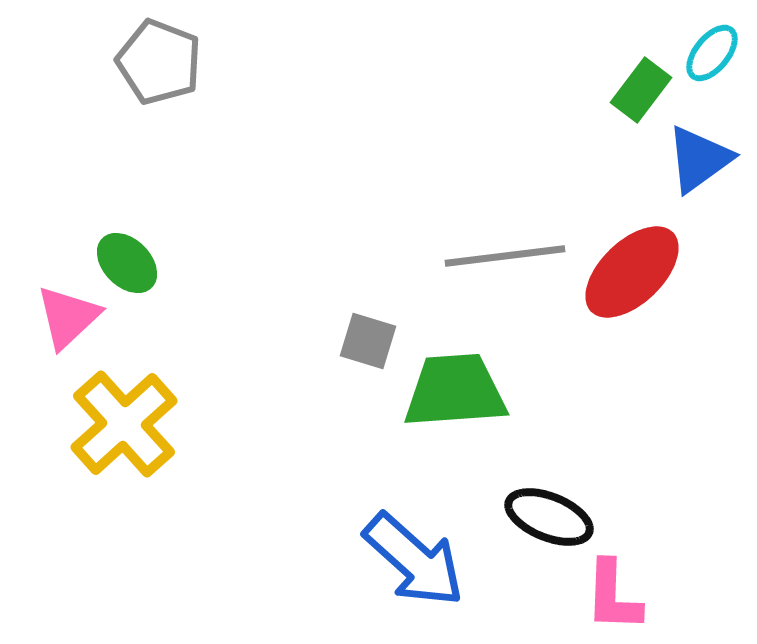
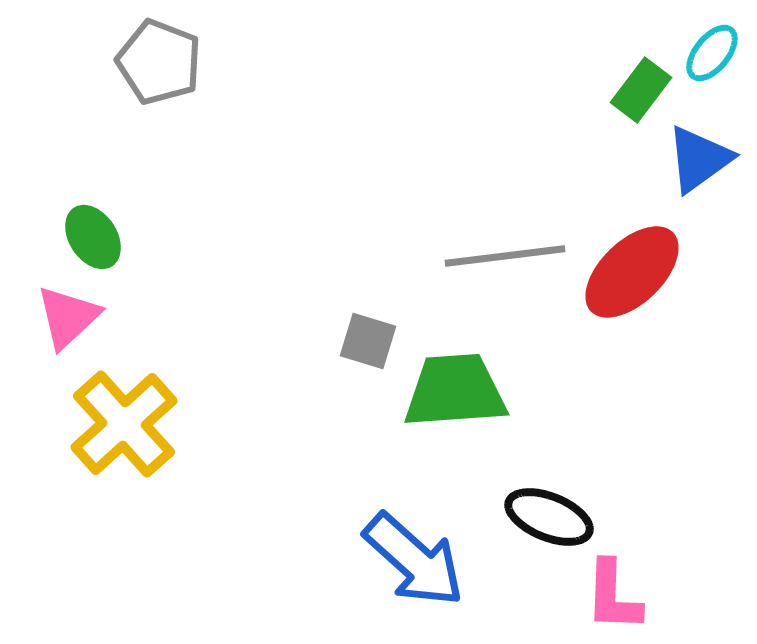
green ellipse: moved 34 px left, 26 px up; rotated 12 degrees clockwise
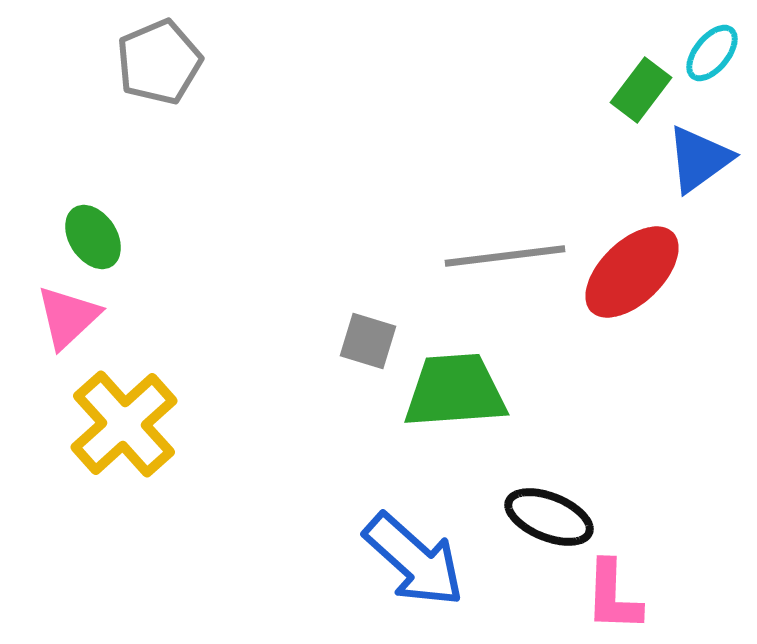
gray pentagon: rotated 28 degrees clockwise
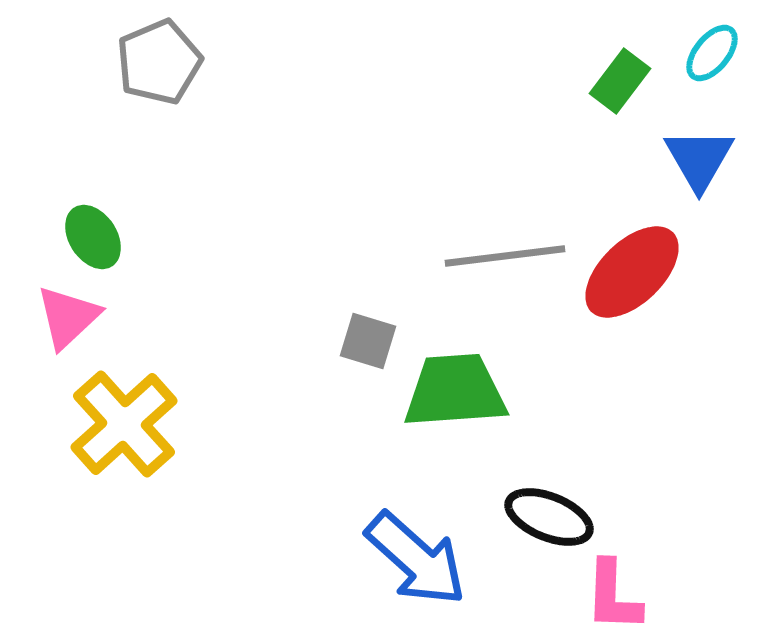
green rectangle: moved 21 px left, 9 px up
blue triangle: rotated 24 degrees counterclockwise
blue arrow: moved 2 px right, 1 px up
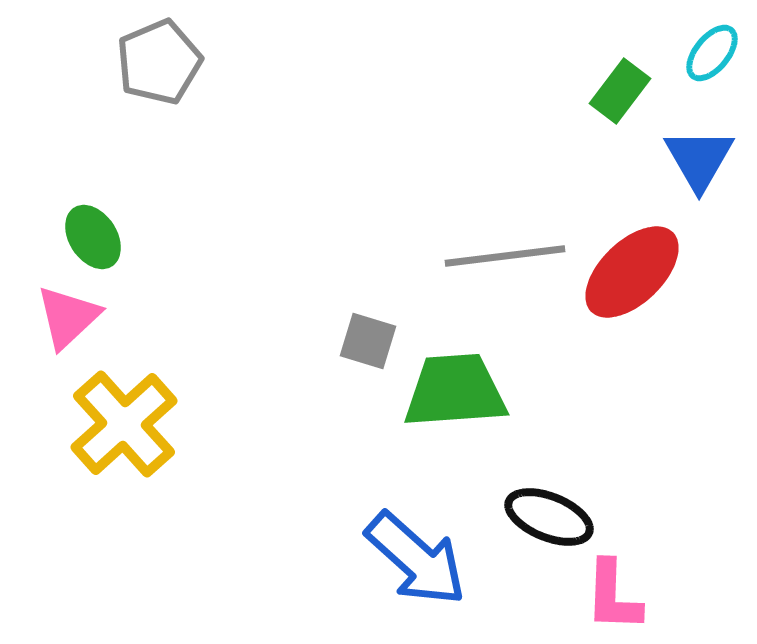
green rectangle: moved 10 px down
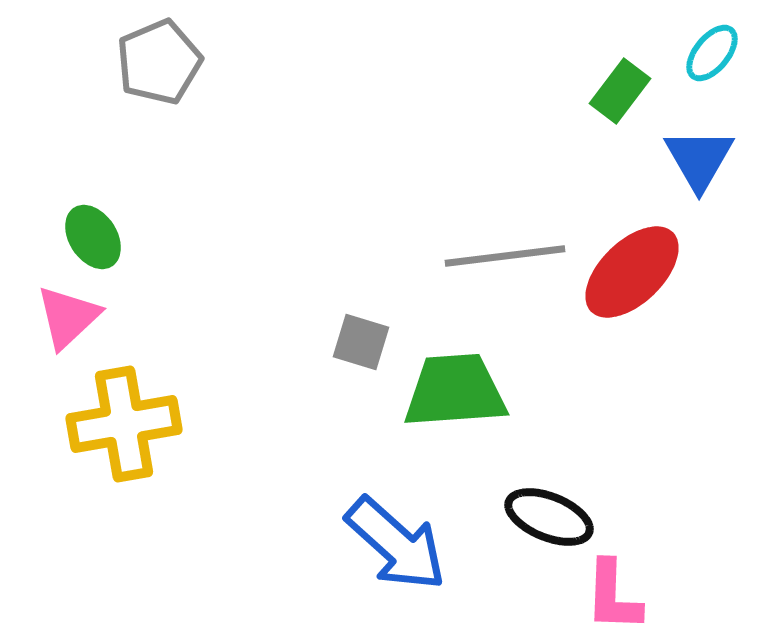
gray square: moved 7 px left, 1 px down
yellow cross: rotated 32 degrees clockwise
blue arrow: moved 20 px left, 15 px up
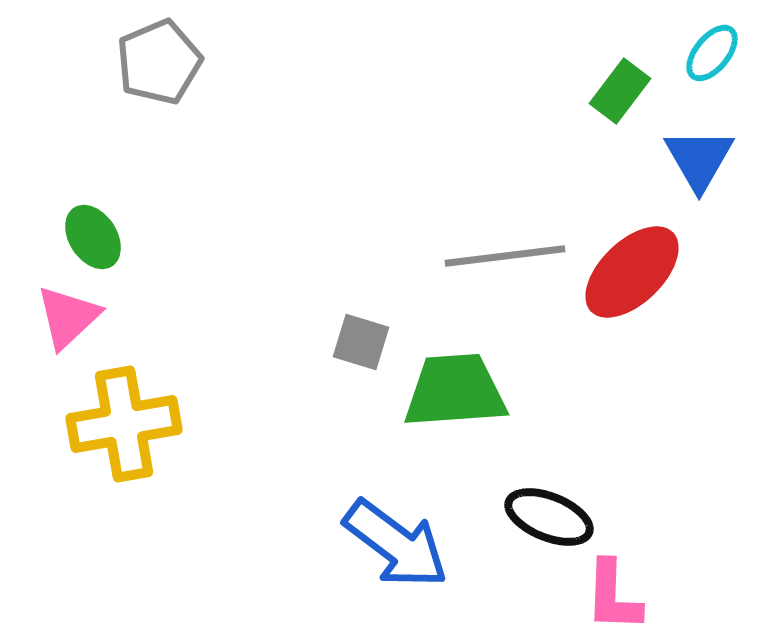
blue arrow: rotated 5 degrees counterclockwise
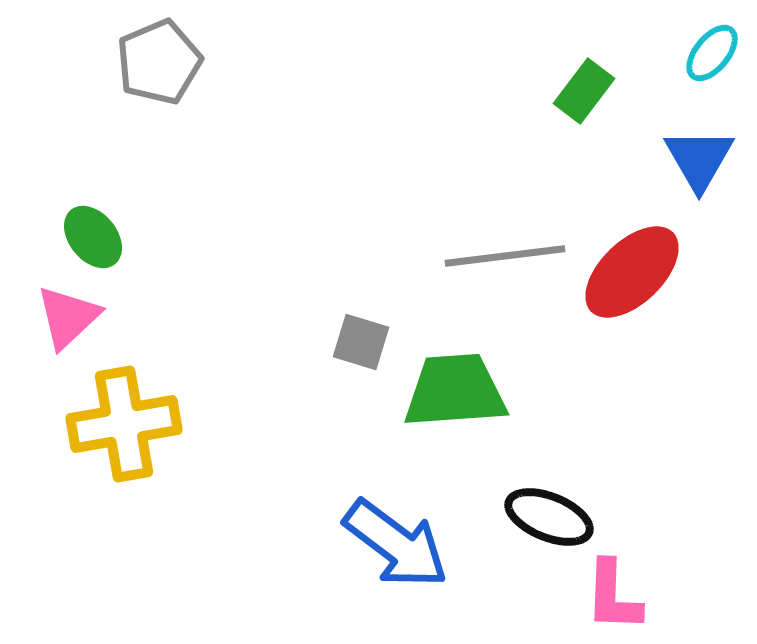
green rectangle: moved 36 px left
green ellipse: rotated 6 degrees counterclockwise
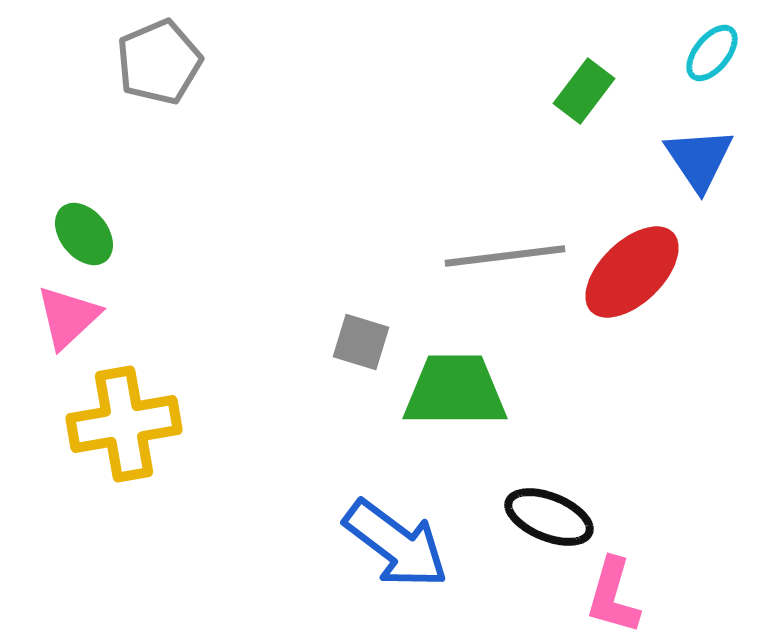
blue triangle: rotated 4 degrees counterclockwise
green ellipse: moved 9 px left, 3 px up
green trapezoid: rotated 4 degrees clockwise
pink L-shape: rotated 14 degrees clockwise
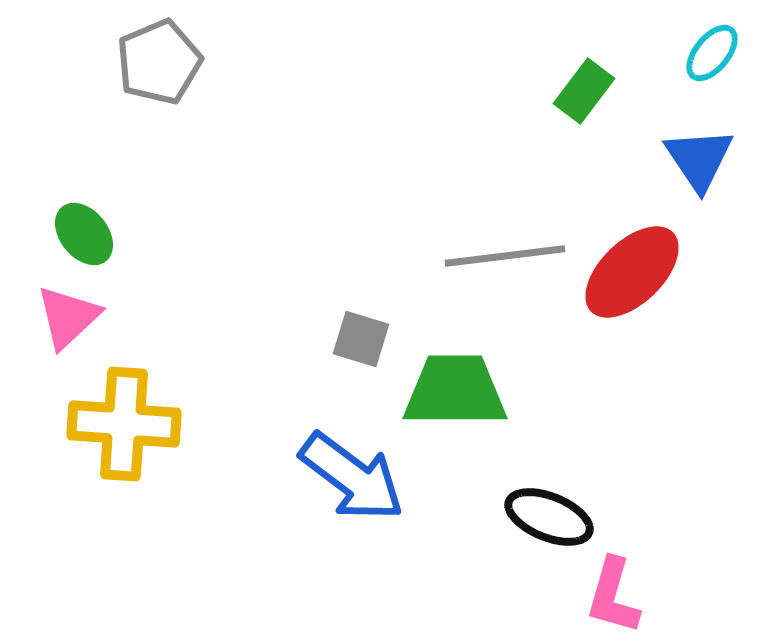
gray square: moved 3 px up
yellow cross: rotated 14 degrees clockwise
blue arrow: moved 44 px left, 67 px up
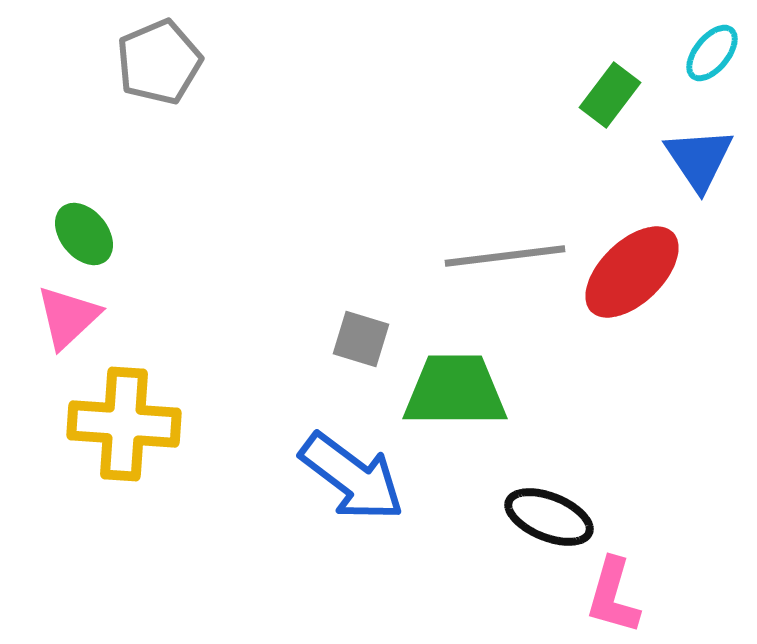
green rectangle: moved 26 px right, 4 px down
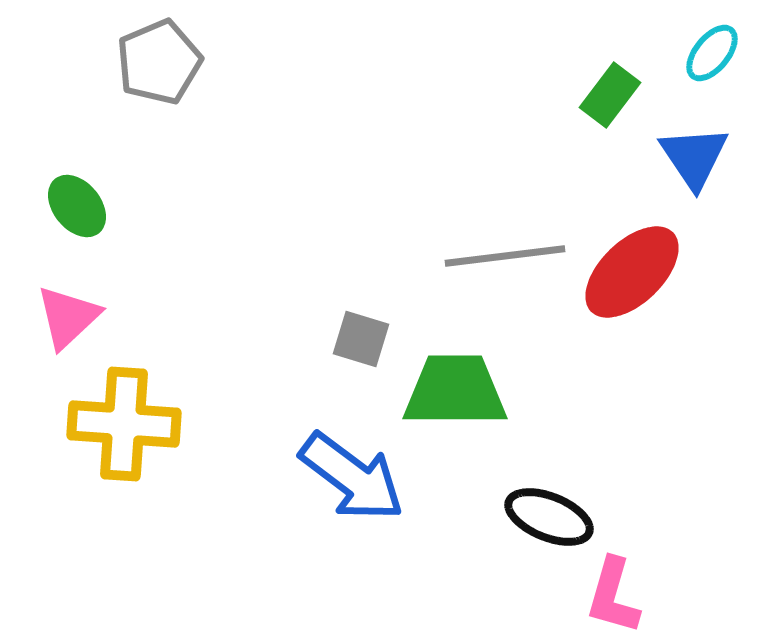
blue triangle: moved 5 px left, 2 px up
green ellipse: moved 7 px left, 28 px up
